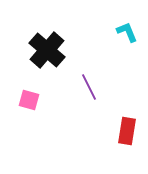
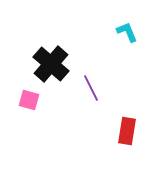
black cross: moved 4 px right, 14 px down
purple line: moved 2 px right, 1 px down
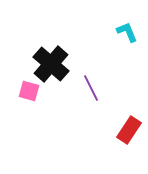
pink square: moved 9 px up
red rectangle: moved 2 px right, 1 px up; rotated 24 degrees clockwise
